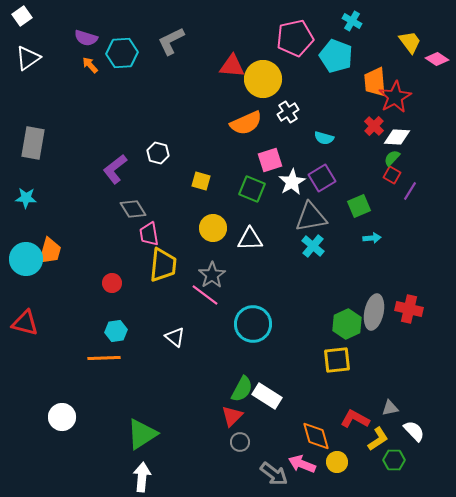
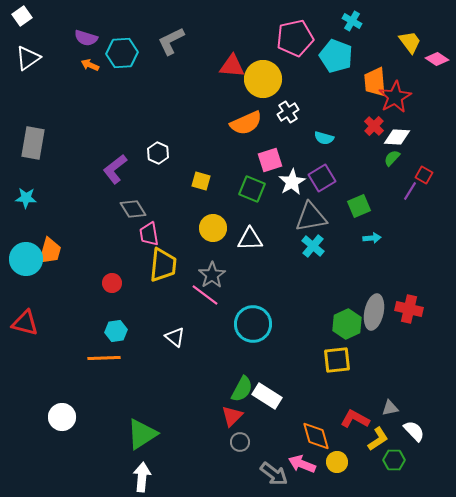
orange arrow at (90, 65): rotated 24 degrees counterclockwise
white hexagon at (158, 153): rotated 10 degrees clockwise
red square at (392, 175): moved 32 px right
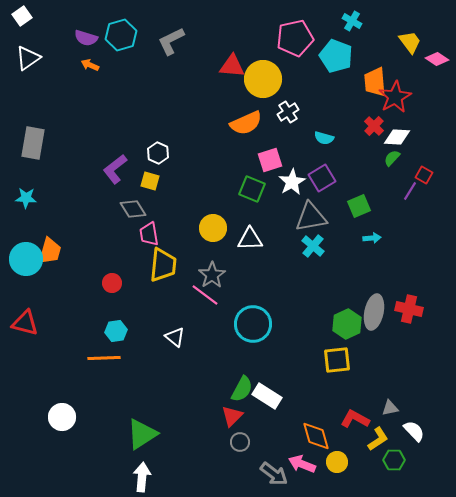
cyan hexagon at (122, 53): moved 1 px left, 18 px up; rotated 12 degrees counterclockwise
yellow square at (201, 181): moved 51 px left
